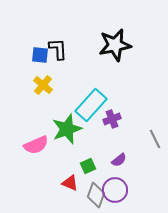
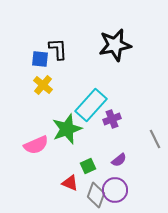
blue square: moved 4 px down
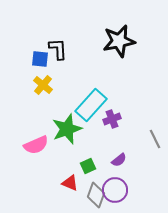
black star: moved 4 px right, 4 px up
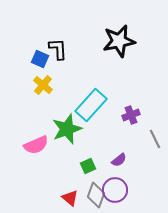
blue square: rotated 18 degrees clockwise
purple cross: moved 19 px right, 4 px up
red triangle: moved 15 px down; rotated 18 degrees clockwise
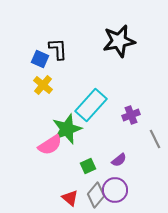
pink semicircle: moved 14 px right; rotated 10 degrees counterclockwise
gray diamond: rotated 20 degrees clockwise
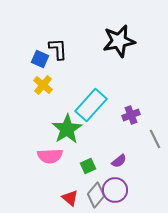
green star: rotated 12 degrees counterclockwise
pink semicircle: moved 11 px down; rotated 30 degrees clockwise
purple semicircle: moved 1 px down
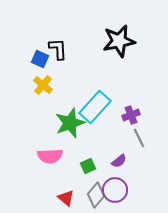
cyan rectangle: moved 4 px right, 2 px down
green star: moved 3 px right, 6 px up; rotated 12 degrees clockwise
gray line: moved 16 px left, 1 px up
red triangle: moved 4 px left
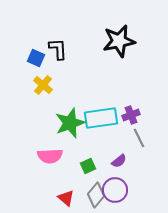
blue square: moved 4 px left, 1 px up
cyan rectangle: moved 6 px right, 11 px down; rotated 40 degrees clockwise
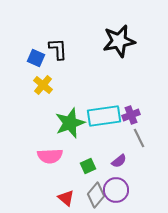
cyan rectangle: moved 3 px right, 2 px up
purple circle: moved 1 px right
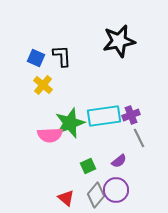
black L-shape: moved 4 px right, 7 px down
pink semicircle: moved 21 px up
